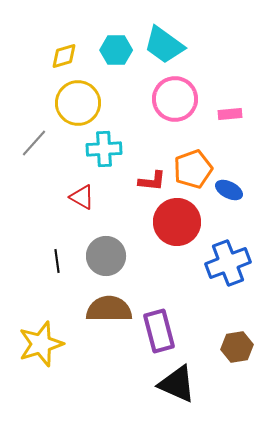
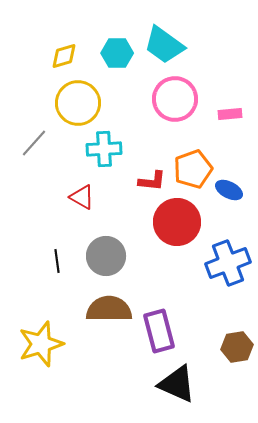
cyan hexagon: moved 1 px right, 3 px down
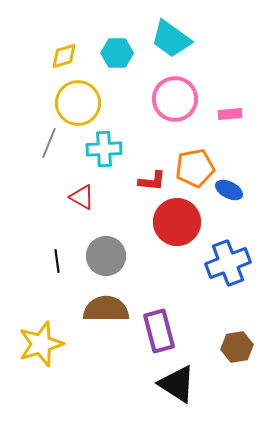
cyan trapezoid: moved 7 px right, 6 px up
gray line: moved 15 px right; rotated 20 degrees counterclockwise
orange pentagon: moved 2 px right, 1 px up; rotated 9 degrees clockwise
brown semicircle: moved 3 px left
black triangle: rotated 9 degrees clockwise
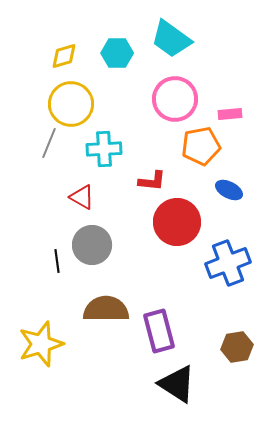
yellow circle: moved 7 px left, 1 px down
orange pentagon: moved 6 px right, 22 px up
gray circle: moved 14 px left, 11 px up
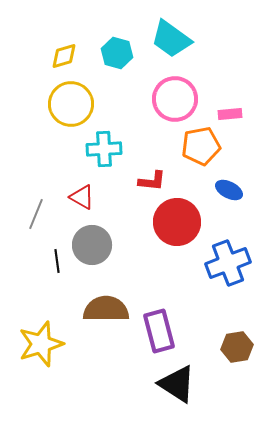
cyan hexagon: rotated 16 degrees clockwise
gray line: moved 13 px left, 71 px down
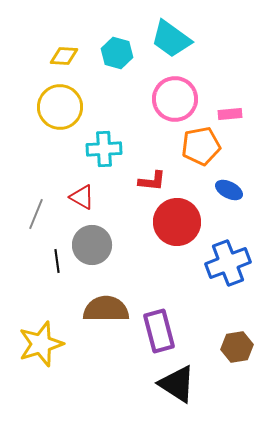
yellow diamond: rotated 20 degrees clockwise
yellow circle: moved 11 px left, 3 px down
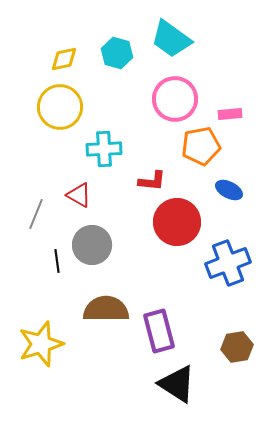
yellow diamond: moved 3 px down; rotated 16 degrees counterclockwise
red triangle: moved 3 px left, 2 px up
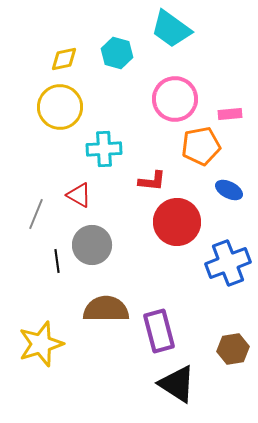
cyan trapezoid: moved 10 px up
brown hexagon: moved 4 px left, 2 px down
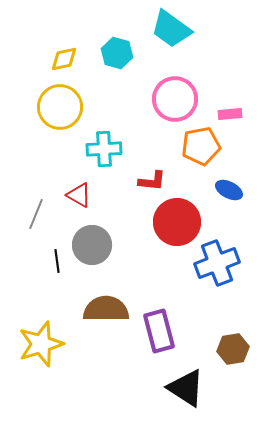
blue cross: moved 11 px left
black triangle: moved 9 px right, 4 px down
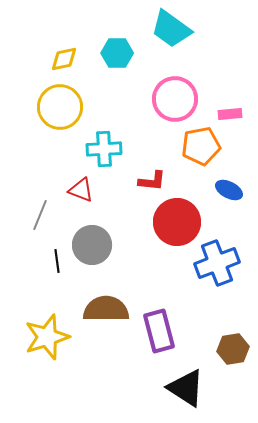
cyan hexagon: rotated 16 degrees counterclockwise
red triangle: moved 2 px right, 5 px up; rotated 8 degrees counterclockwise
gray line: moved 4 px right, 1 px down
yellow star: moved 6 px right, 7 px up
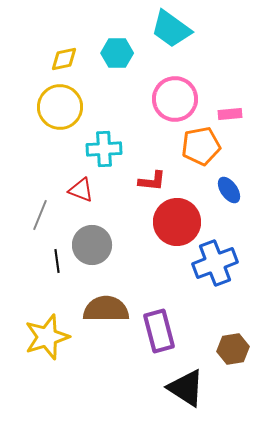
blue ellipse: rotated 28 degrees clockwise
blue cross: moved 2 px left
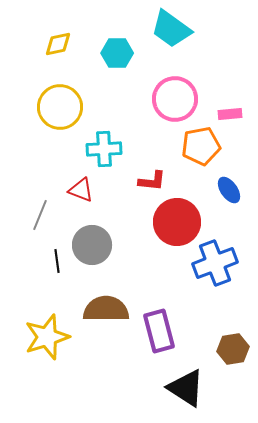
yellow diamond: moved 6 px left, 15 px up
